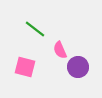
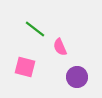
pink semicircle: moved 3 px up
purple circle: moved 1 px left, 10 px down
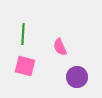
green line: moved 12 px left, 5 px down; rotated 55 degrees clockwise
pink square: moved 1 px up
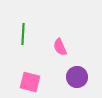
pink square: moved 5 px right, 16 px down
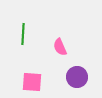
pink square: moved 2 px right; rotated 10 degrees counterclockwise
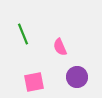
green line: rotated 25 degrees counterclockwise
pink square: moved 2 px right; rotated 15 degrees counterclockwise
